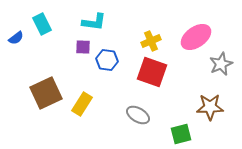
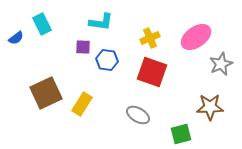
cyan L-shape: moved 7 px right
yellow cross: moved 1 px left, 3 px up
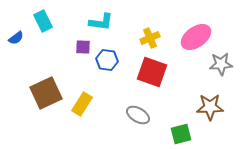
cyan rectangle: moved 1 px right, 3 px up
gray star: rotated 20 degrees clockwise
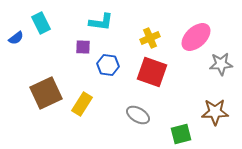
cyan rectangle: moved 2 px left, 2 px down
pink ellipse: rotated 8 degrees counterclockwise
blue hexagon: moved 1 px right, 5 px down
brown star: moved 5 px right, 5 px down
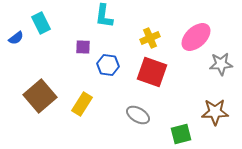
cyan L-shape: moved 3 px right, 6 px up; rotated 90 degrees clockwise
brown square: moved 6 px left, 3 px down; rotated 16 degrees counterclockwise
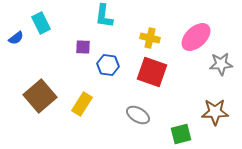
yellow cross: rotated 36 degrees clockwise
